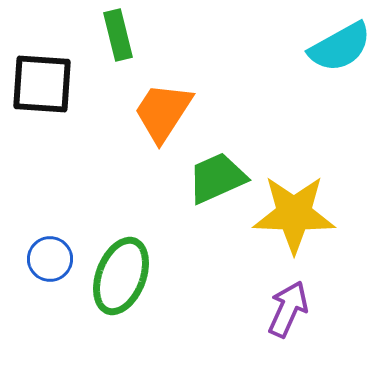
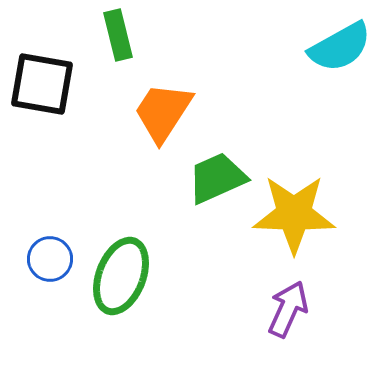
black square: rotated 6 degrees clockwise
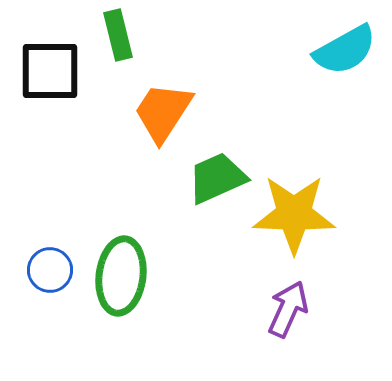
cyan semicircle: moved 5 px right, 3 px down
black square: moved 8 px right, 13 px up; rotated 10 degrees counterclockwise
blue circle: moved 11 px down
green ellipse: rotated 14 degrees counterclockwise
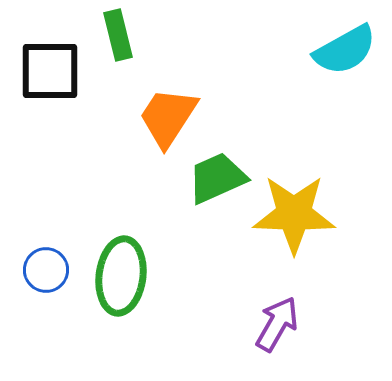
orange trapezoid: moved 5 px right, 5 px down
blue circle: moved 4 px left
purple arrow: moved 11 px left, 15 px down; rotated 6 degrees clockwise
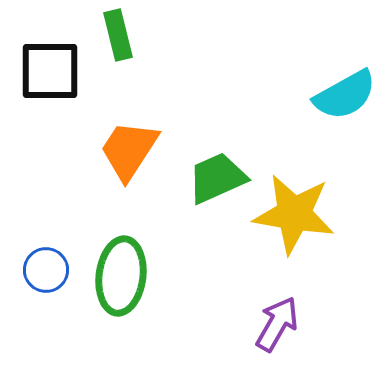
cyan semicircle: moved 45 px down
orange trapezoid: moved 39 px left, 33 px down
yellow star: rotated 8 degrees clockwise
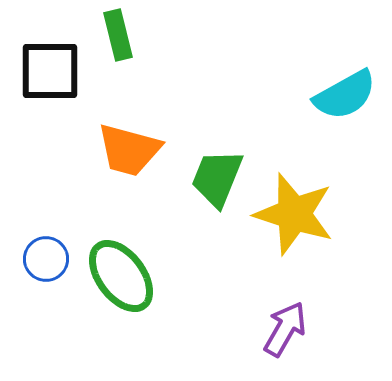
orange trapezoid: rotated 108 degrees counterclockwise
green trapezoid: rotated 44 degrees counterclockwise
yellow star: rotated 8 degrees clockwise
blue circle: moved 11 px up
green ellipse: rotated 44 degrees counterclockwise
purple arrow: moved 8 px right, 5 px down
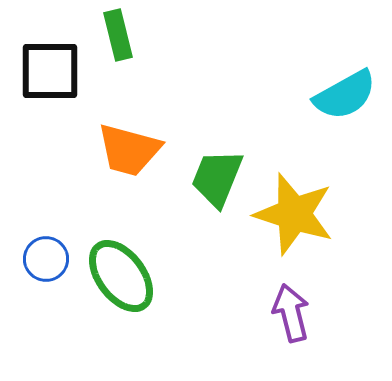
purple arrow: moved 6 px right, 16 px up; rotated 44 degrees counterclockwise
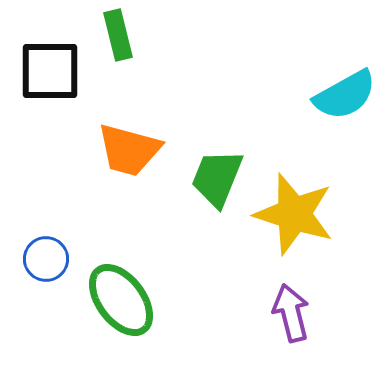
green ellipse: moved 24 px down
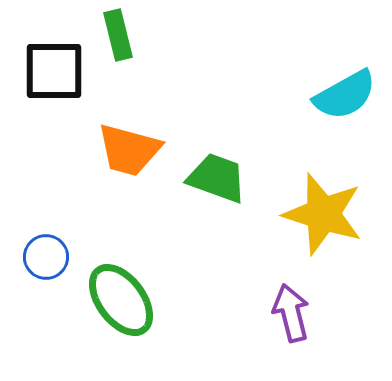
black square: moved 4 px right
green trapezoid: rotated 88 degrees clockwise
yellow star: moved 29 px right
blue circle: moved 2 px up
